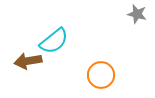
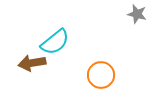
cyan semicircle: moved 1 px right, 1 px down
brown arrow: moved 4 px right, 2 px down
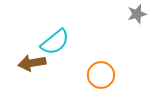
gray star: rotated 30 degrees counterclockwise
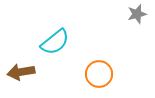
brown arrow: moved 11 px left, 9 px down
orange circle: moved 2 px left, 1 px up
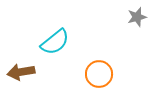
gray star: moved 3 px down
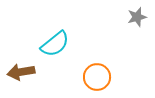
cyan semicircle: moved 2 px down
orange circle: moved 2 px left, 3 px down
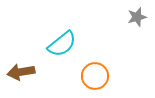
cyan semicircle: moved 7 px right
orange circle: moved 2 px left, 1 px up
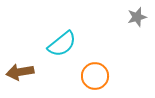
brown arrow: moved 1 px left
